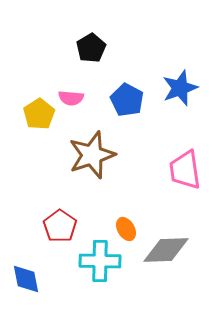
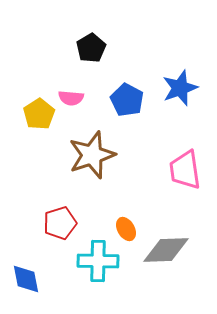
red pentagon: moved 3 px up; rotated 20 degrees clockwise
cyan cross: moved 2 px left
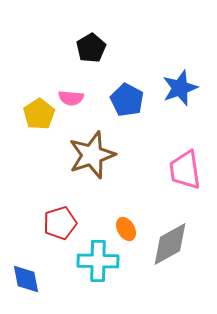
gray diamond: moved 4 px right, 6 px up; rotated 27 degrees counterclockwise
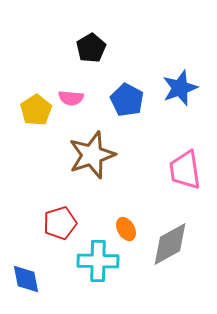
yellow pentagon: moved 3 px left, 4 px up
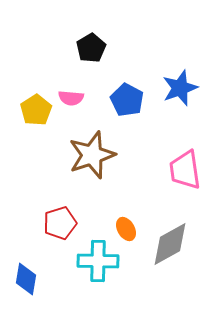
blue diamond: rotated 20 degrees clockwise
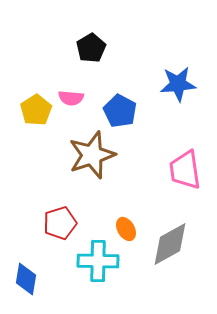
blue star: moved 2 px left, 4 px up; rotated 15 degrees clockwise
blue pentagon: moved 7 px left, 11 px down
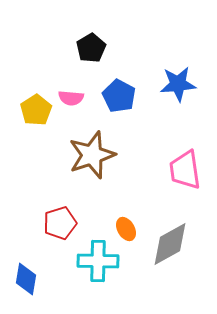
blue pentagon: moved 1 px left, 15 px up
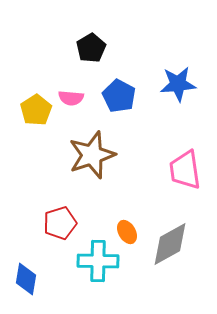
orange ellipse: moved 1 px right, 3 px down
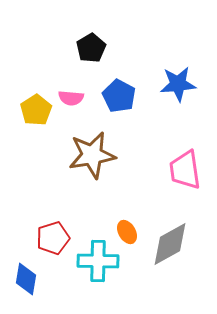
brown star: rotated 9 degrees clockwise
red pentagon: moved 7 px left, 15 px down
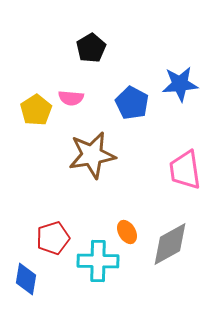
blue star: moved 2 px right
blue pentagon: moved 13 px right, 7 px down
